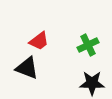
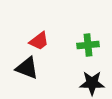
green cross: rotated 20 degrees clockwise
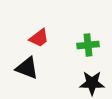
red trapezoid: moved 3 px up
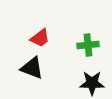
red trapezoid: moved 1 px right
black triangle: moved 5 px right
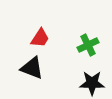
red trapezoid: rotated 20 degrees counterclockwise
green cross: rotated 20 degrees counterclockwise
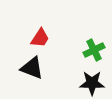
green cross: moved 6 px right, 5 px down
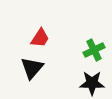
black triangle: rotated 50 degrees clockwise
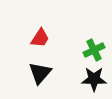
black triangle: moved 8 px right, 5 px down
black star: moved 2 px right, 4 px up
